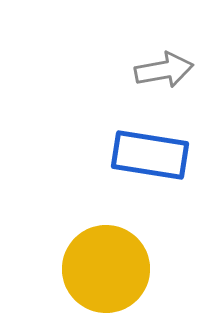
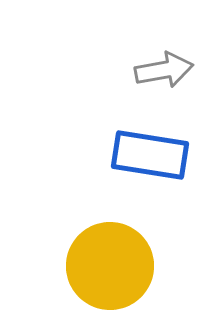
yellow circle: moved 4 px right, 3 px up
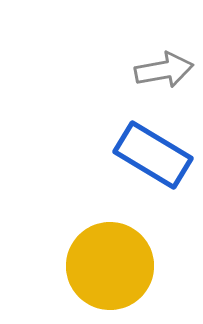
blue rectangle: moved 3 px right; rotated 22 degrees clockwise
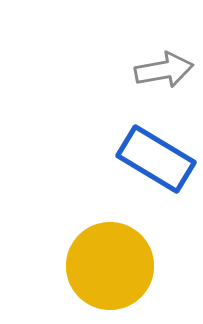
blue rectangle: moved 3 px right, 4 px down
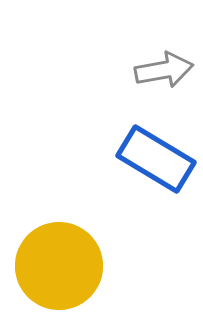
yellow circle: moved 51 px left
